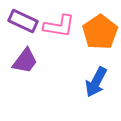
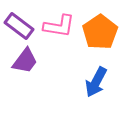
purple rectangle: moved 4 px left, 5 px down; rotated 12 degrees clockwise
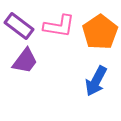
blue arrow: moved 1 px up
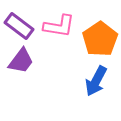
orange pentagon: moved 7 px down
purple trapezoid: moved 4 px left
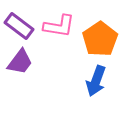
purple trapezoid: moved 1 px left, 1 px down
blue arrow: rotated 8 degrees counterclockwise
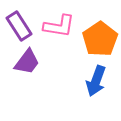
purple rectangle: rotated 20 degrees clockwise
purple trapezoid: moved 7 px right
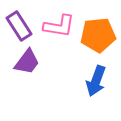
orange pentagon: moved 2 px left, 4 px up; rotated 28 degrees clockwise
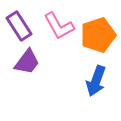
pink L-shape: rotated 52 degrees clockwise
orange pentagon: rotated 12 degrees counterclockwise
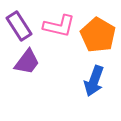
pink L-shape: rotated 48 degrees counterclockwise
orange pentagon: rotated 24 degrees counterclockwise
blue arrow: moved 2 px left
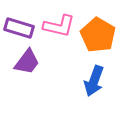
purple rectangle: moved 2 px down; rotated 40 degrees counterclockwise
